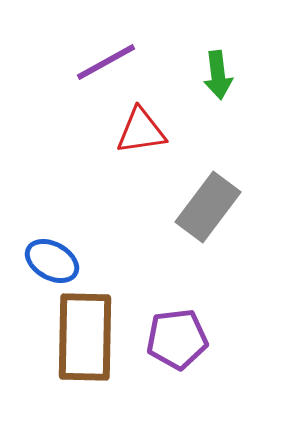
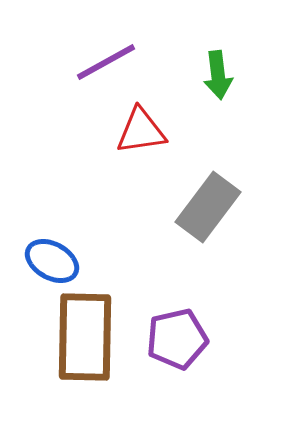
purple pentagon: rotated 6 degrees counterclockwise
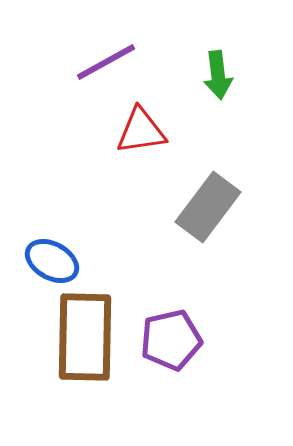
purple pentagon: moved 6 px left, 1 px down
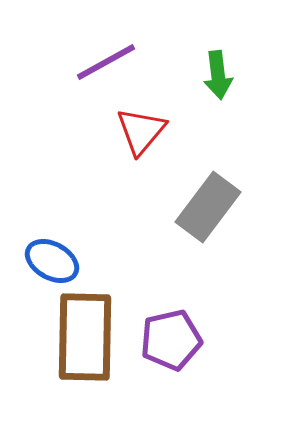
red triangle: rotated 42 degrees counterclockwise
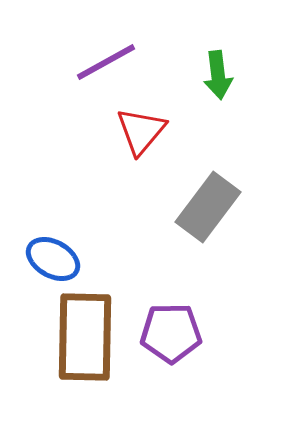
blue ellipse: moved 1 px right, 2 px up
purple pentagon: moved 7 px up; rotated 12 degrees clockwise
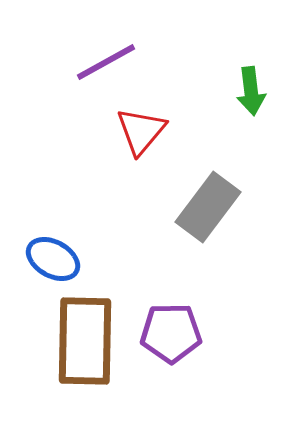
green arrow: moved 33 px right, 16 px down
brown rectangle: moved 4 px down
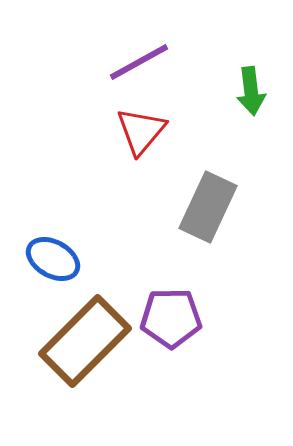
purple line: moved 33 px right
gray rectangle: rotated 12 degrees counterclockwise
purple pentagon: moved 15 px up
brown rectangle: rotated 44 degrees clockwise
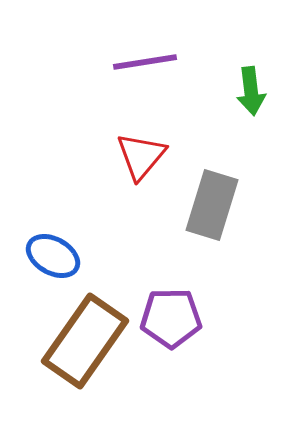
purple line: moved 6 px right; rotated 20 degrees clockwise
red triangle: moved 25 px down
gray rectangle: moved 4 px right, 2 px up; rotated 8 degrees counterclockwise
blue ellipse: moved 3 px up
brown rectangle: rotated 10 degrees counterclockwise
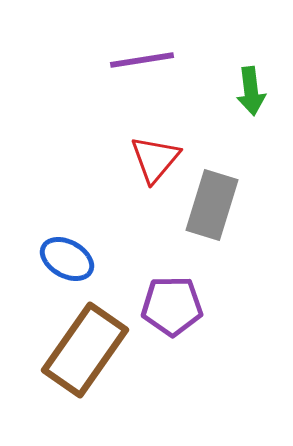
purple line: moved 3 px left, 2 px up
red triangle: moved 14 px right, 3 px down
blue ellipse: moved 14 px right, 3 px down
purple pentagon: moved 1 px right, 12 px up
brown rectangle: moved 9 px down
